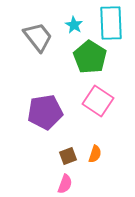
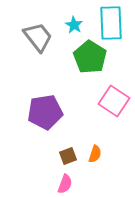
pink square: moved 16 px right
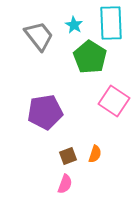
gray trapezoid: moved 1 px right, 1 px up
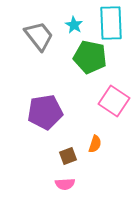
green pentagon: rotated 20 degrees counterclockwise
orange semicircle: moved 10 px up
pink semicircle: rotated 66 degrees clockwise
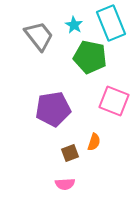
cyan rectangle: rotated 20 degrees counterclockwise
pink square: rotated 12 degrees counterclockwise
purple pentagon: moved 8 px right, 3 px up
orange semicircle: moved 1 px left, 2 px up
brown square: moved 2 px right, 3 px up
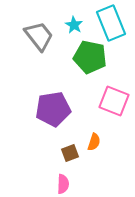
pink semicircle: moved 2 px left; rotated 84 degrees counterclockwise
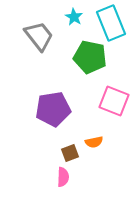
cyan star: moved 8 px up
orange semicircle: rotated 60 degrees clockwise
pink semicircle: moved 7 px up
